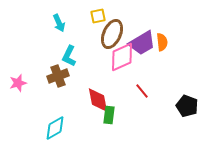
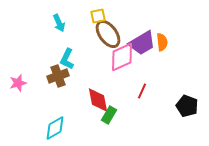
brown ellipse: moved 4 px left; rotated 60 degrees counterclockwise
cyan L-shape: moved 2 px left, 3 px down
red line: rotated 63 degrees clockwise
green rectangle: rotated 24 degrees clockwise
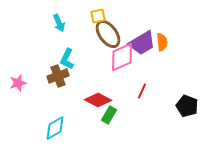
red diamond: rotated 52 degrees counterclockwise
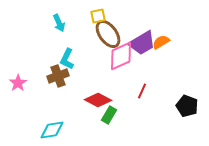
orange semicircle: moved 1 px left; rotated 114 degrees counterclockwise
pink diamond: moved 1 px left, 1 px up
pink star: rotated 18 degrees counterclockwise
cyan diamond: moved 3 px left, 2 px down; rotated 20 degrees clockwise
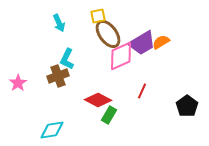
black pentagon: rotated 15 degrees clockwise
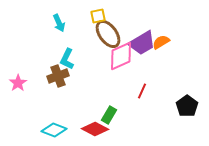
red diamond: moved 3 px left, 29 px down
cyan diamond: moved 2 px right; rotated 30 degrees clockwise
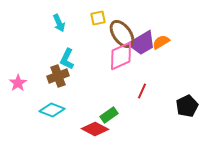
yellow square: moved 2 px down
brown ellipse: moved 14 px right
black pentagon: rotated 10 degrees clockwise
green rectangle: rotated 24 degrees clockwise
cyan diamond: moved 2 px left, 20 px up
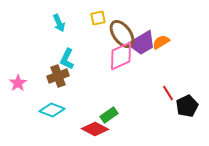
red line: moved 26 px right, 2 px down; rotated 56 degrees counterclockwise
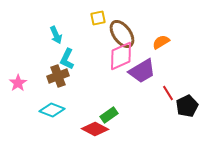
cyan arrow: moved 3 px left, 12 px down
purple trapezoid: moved 28 px down
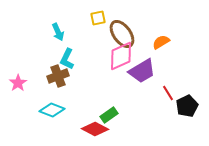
cyan arrow: moved 2 px right, 3 px up
